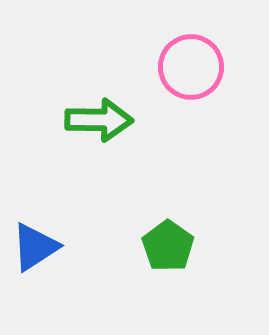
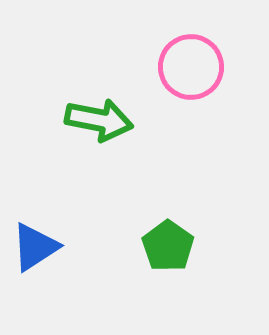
green arrow: rotated 10 degrees clockwise
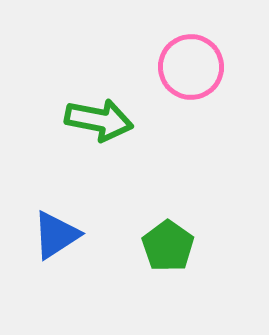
blue triangle: moved 21 px right, 12 px up
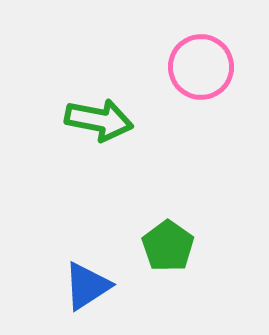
pink circle: moved 10 px right
blue triangle: moved 31 px right, 51 px down
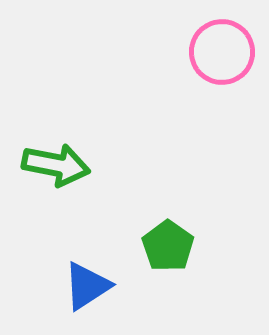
pink circle: moved 21 px right, 15 px up
green arrow: moved 43 px left, 45 px down
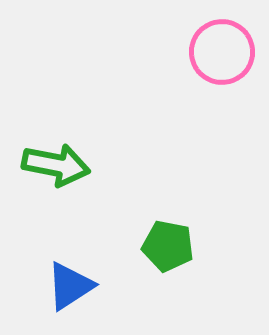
green pentagon: rotated 24 degrees counterclockwise
blue triangle: moved 17 px left
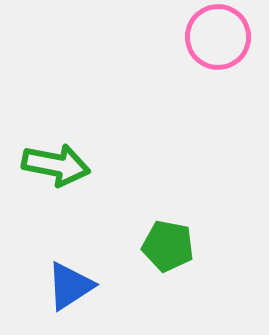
pink circle: moved 4 px left, 15 px up
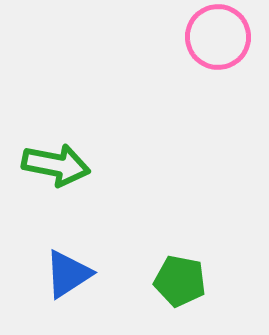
green pentagon: moved 12 px right, 35 px down
blue triangle: moved 2 px left, 12 px up
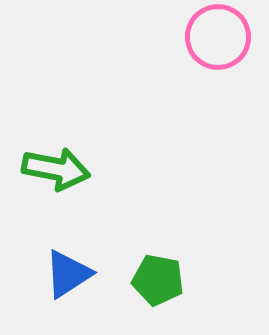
green arrow: moved 4 px down
green pentagon: moved 22 px left, 1 px up
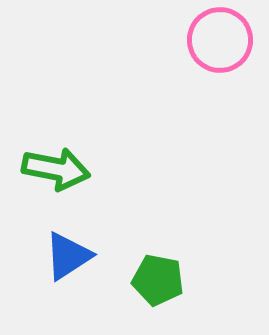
pink circle: moved 2 px right, 3 px down
blue triangle: moved 18 px up
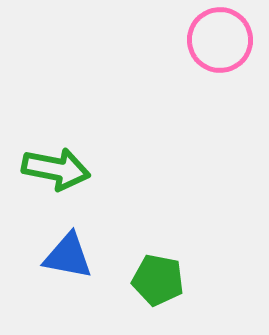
blue triangle: rotated 44 degrees clockwise
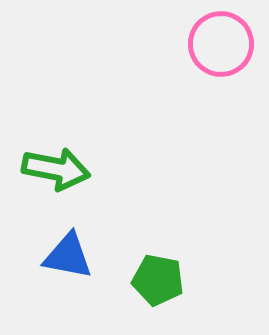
pink circle: moved 1 px right, 4 px down
